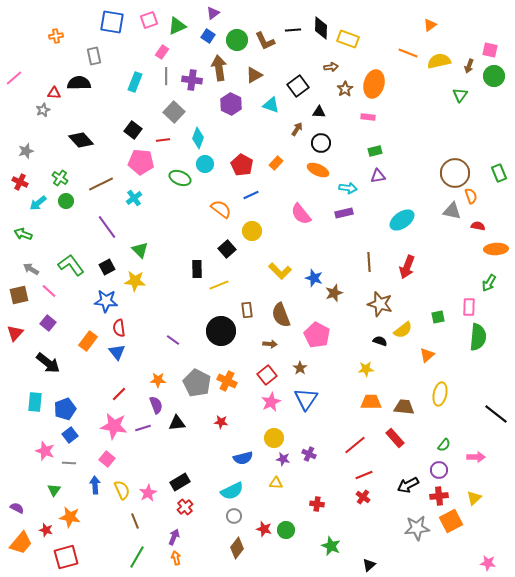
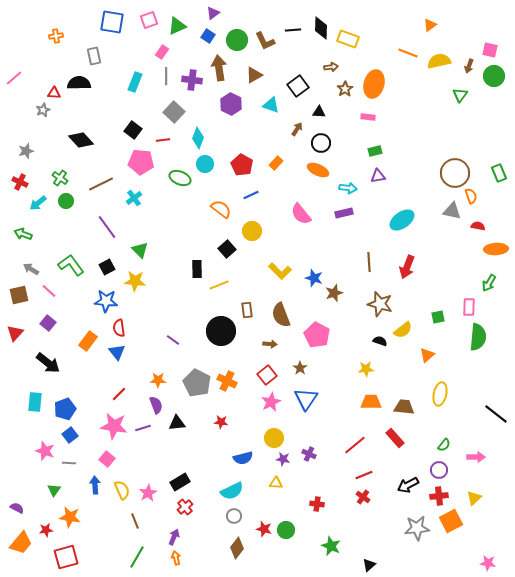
red star at (46, 530): rotated 24 degrees counterclockwise
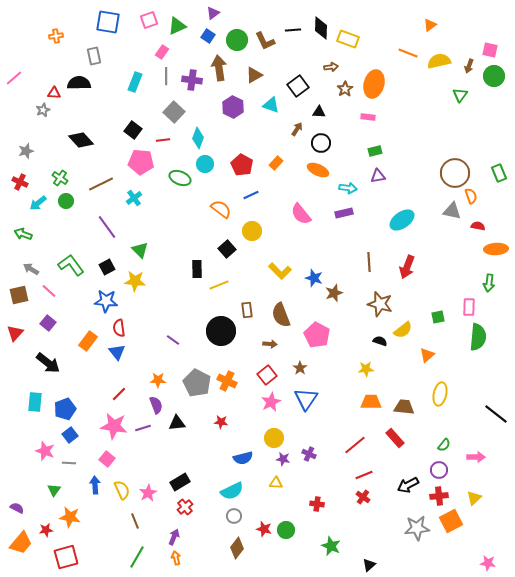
blue square at (112, 22): moved 4 px left
purple hexagon at (231, 104): moved 2 px right, 3 px down
green arrow at (489, 283): rotated 24 degrees counterclockwise
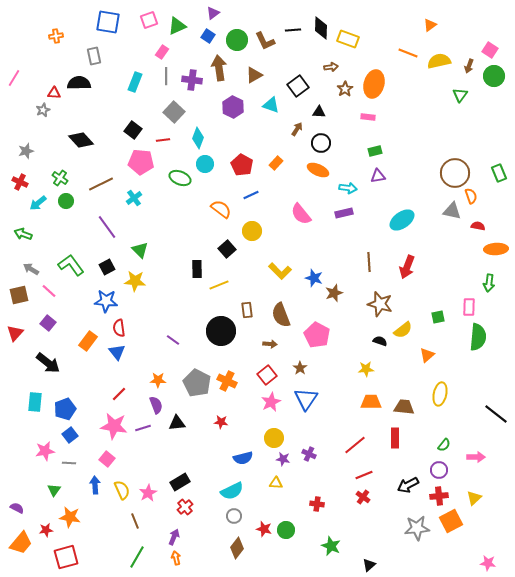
pink square at (490, 50): rotated 21 degrees clockwise
pink line at (14, 78): rotated 18 degrees counterclockwise
red rectangle at (395, 438): rotated 42 degrees clockwise
pink star at (45, 451): rotated 30 degrees counterclockwise
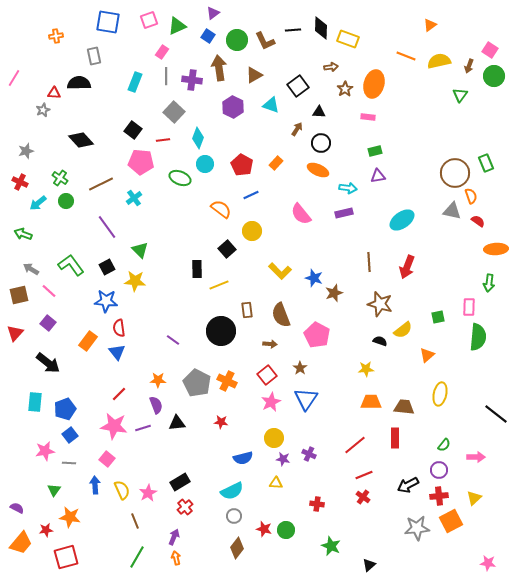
orange line at (408, 53): moved 2 px left, 3 px down
green rectangle at (499, 173): moved 13 px left, 10 px up
red semicircle at (478, 226): moved 5 px up; rotated 24 degrees clockwise
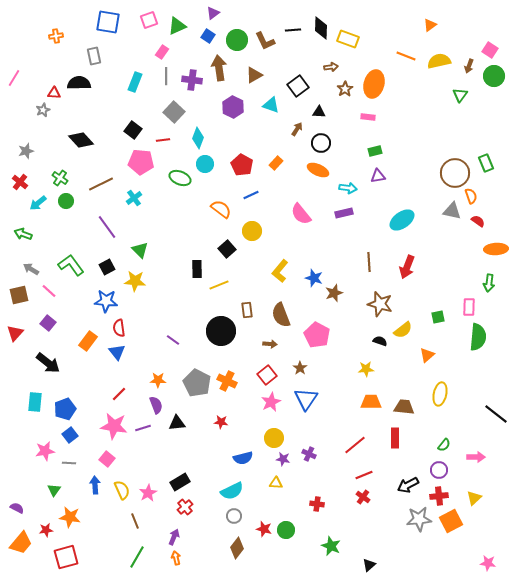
red cross at (20, 182): rotated 14 degrees clockwise
yellow L-shape at (280, 271): rotated 85 degrees clockwise
gray star at (417, 528): moved 2 px right, 9 px up
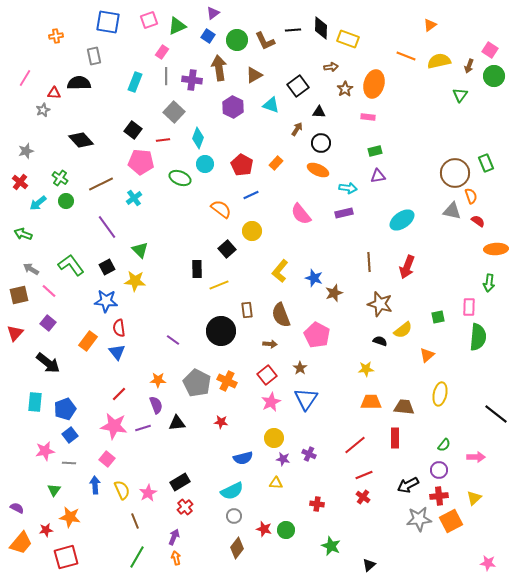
pink line at (14, 78): moved 11 px right
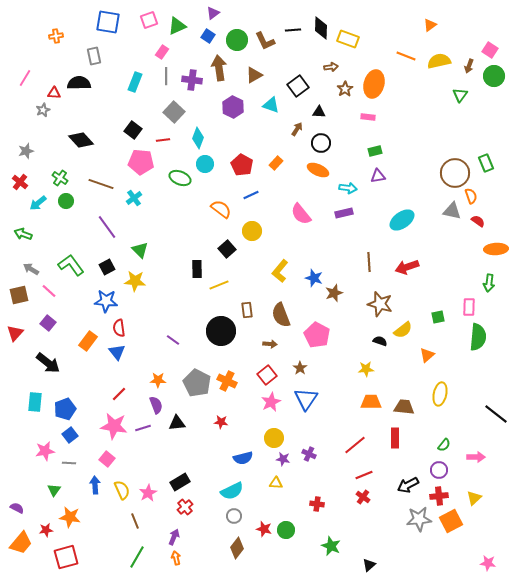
brown line at (101, 184): rotated 45 degrees clockwise
red arrow at (407, 267): rotated 50 degrees clockwise
